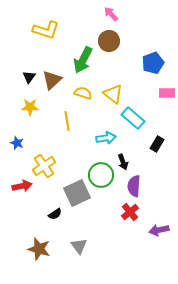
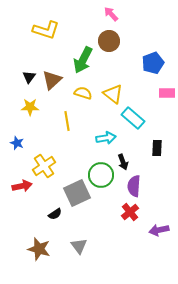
black rectangle: moved 4 px down; rotated 28 degrees counterclockwise
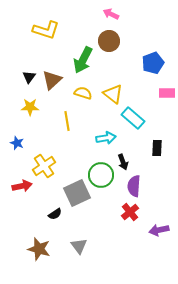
pink arrow: rotated 21 degrees counterclockwise
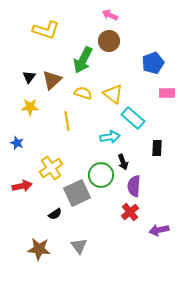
pink arrow: moved 1 px left, 1 px down
cyan arrow: moved 4 px right, 1 px up
yellow cross: moved 7 px right, 2 px down
brown star: rotated 10 degrees counterclockwise
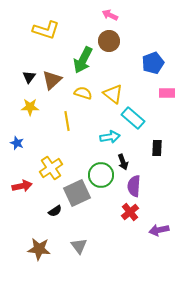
black semicircle: moved 3 px up
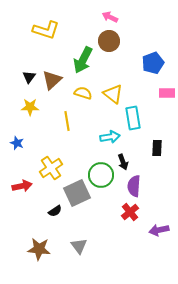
pink arrow: moved 2 px down
cyan rectangle: rotated 40 degrees clockwise
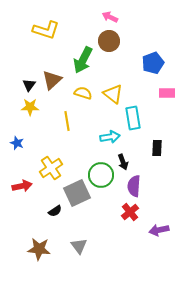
black triangle: moved 8 px down
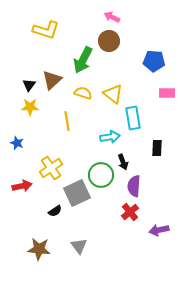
pink arrow: moved 2 px right
blue pentagon: moved 1 px right, 2 px up; rotated 25 degrees clockwise
